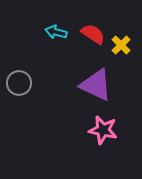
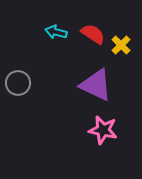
gray circle: moved 1 px left
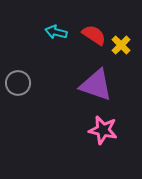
red semicircle: moved 1 px right, 1 px down
purple triangle: rotated 6 degrees counterclockwise
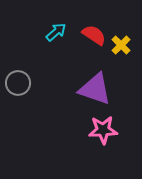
cyan arrow: rotated 125 degrees clockwise
purple triangle: moved 1 px left, 4 px down
pink star: rotated 16 degrees counterclockwise
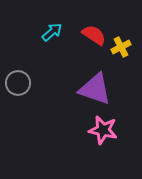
cyan arrow: moved 4 px left
yellow cross: moved 2 px down; rotated 18 degrees clockwise
pink star: rotated 16 degrees clockwise
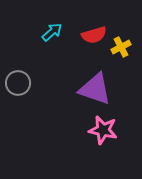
red semicircle: rotated 130 degrees clockwise
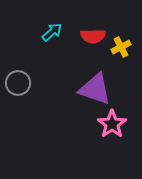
red semicircle: moved 1 px left, 1 px down; rotated 15 degrees clockwise
pink star: moved 9 px right, 6 px up; rotated 24 degrees clockwise
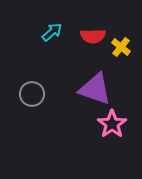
yellow cross: rotated 24 degrees counterclockwise
gray circle: moved 14 px right, 11 px down
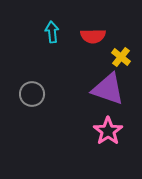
cyan arrow: rotated 55 degrees counterclockwise
yellow cross: moved 10 px down
purple triangle: moved 13 px right
pink star: moved 4 px left, 7 px down
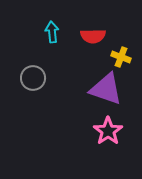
yellow cross: rotated 18 degrees counterclockwise
purple triangle: moved 2 px left
gray circle: moved 1 px right, 16 px up
